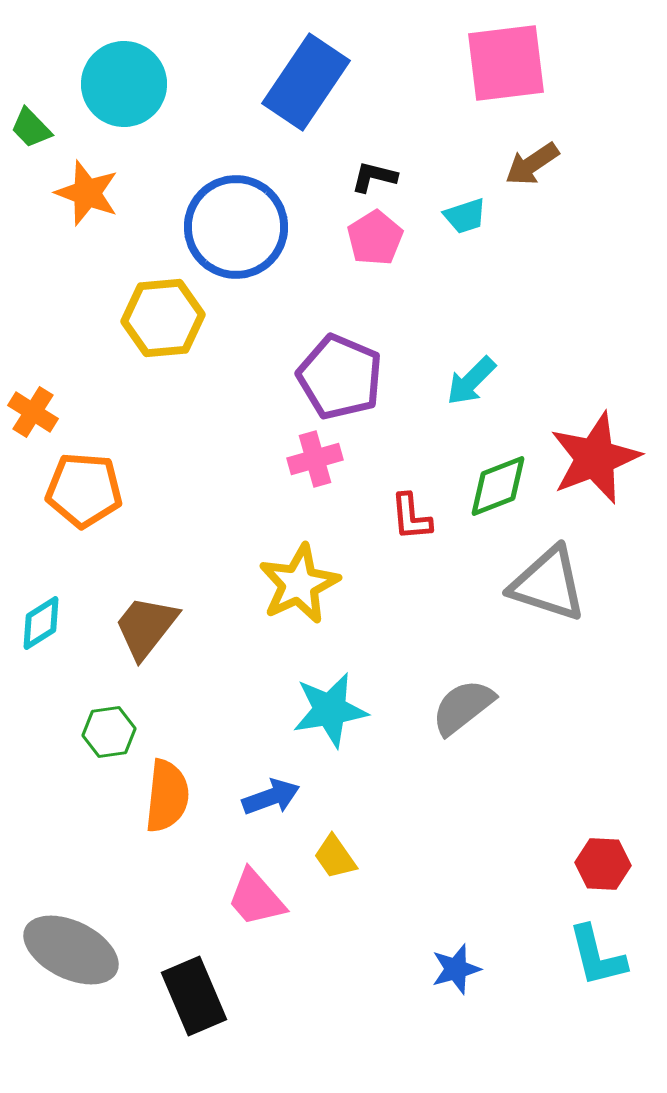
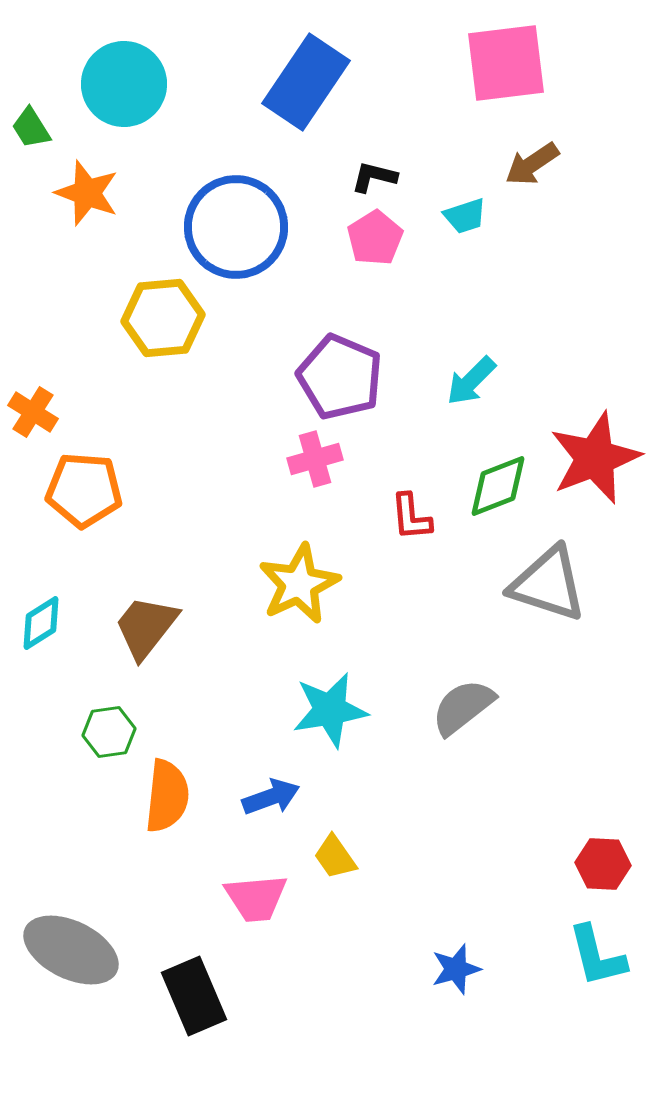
green trapezoid: rotated 12 degrees clockwise
pink trapezoid: rotated 54 degrees counterclockwise
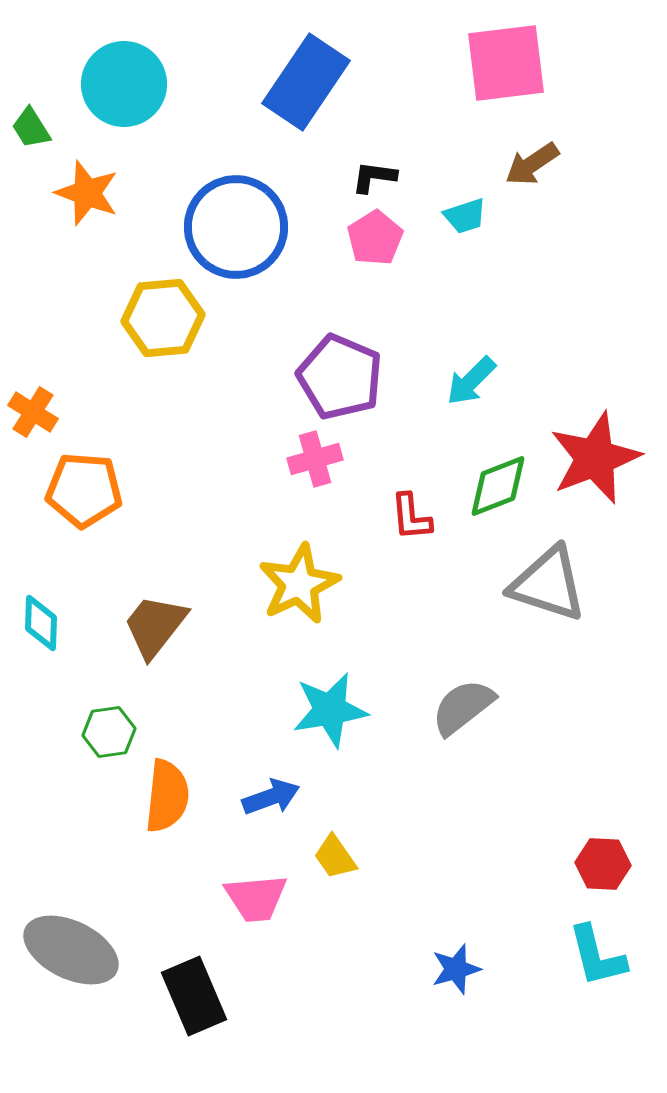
black L-shape: rotated 6 degrees counterclockwise
cyan diamond: rotated 56 degrees counterclockwise
brown trapezoid: moved 9 px right, 1 px up
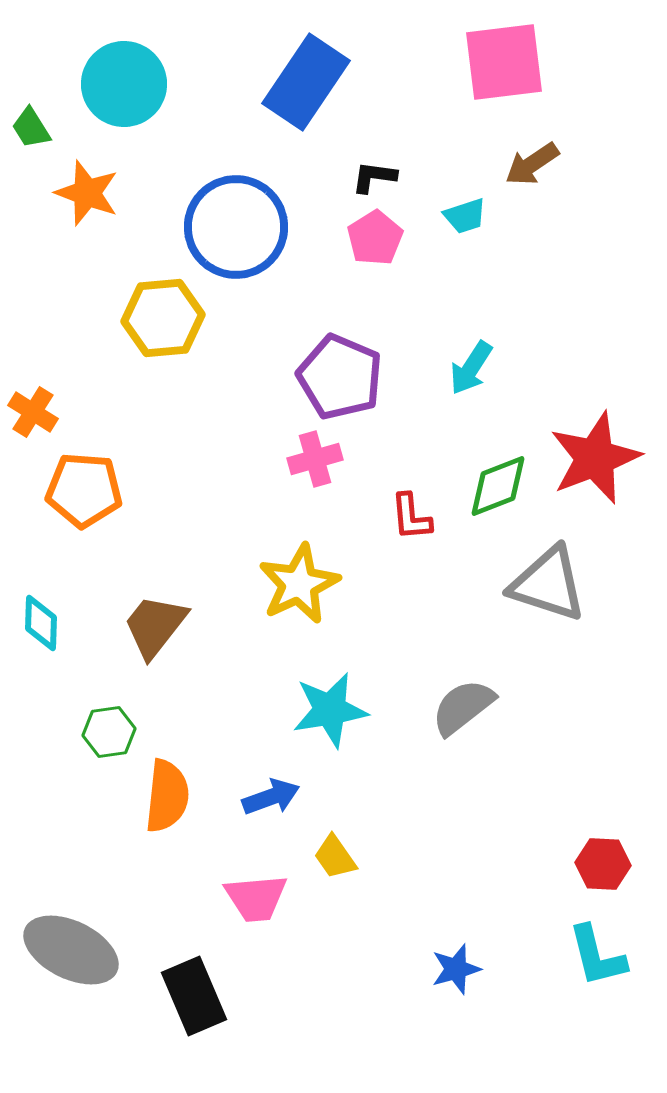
pink square: moved 2 px left, 1 px up
cyan arrow: moved 13 px up; rotated 12 degrees counterclockwise
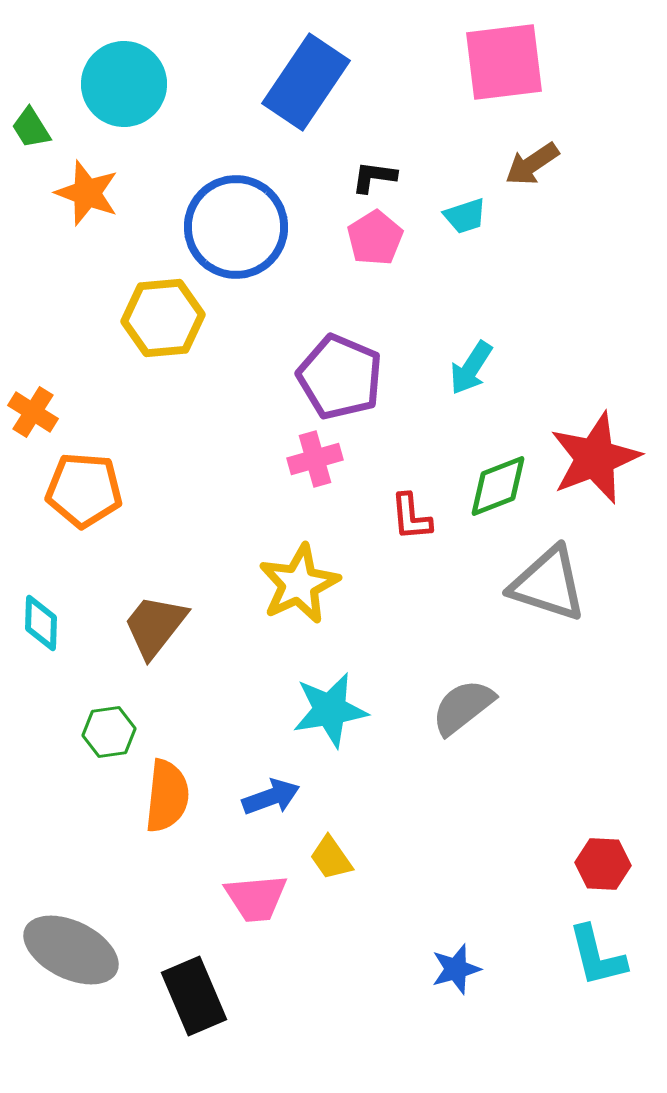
yellow trapezoid: moved 4 px left, 1 px down
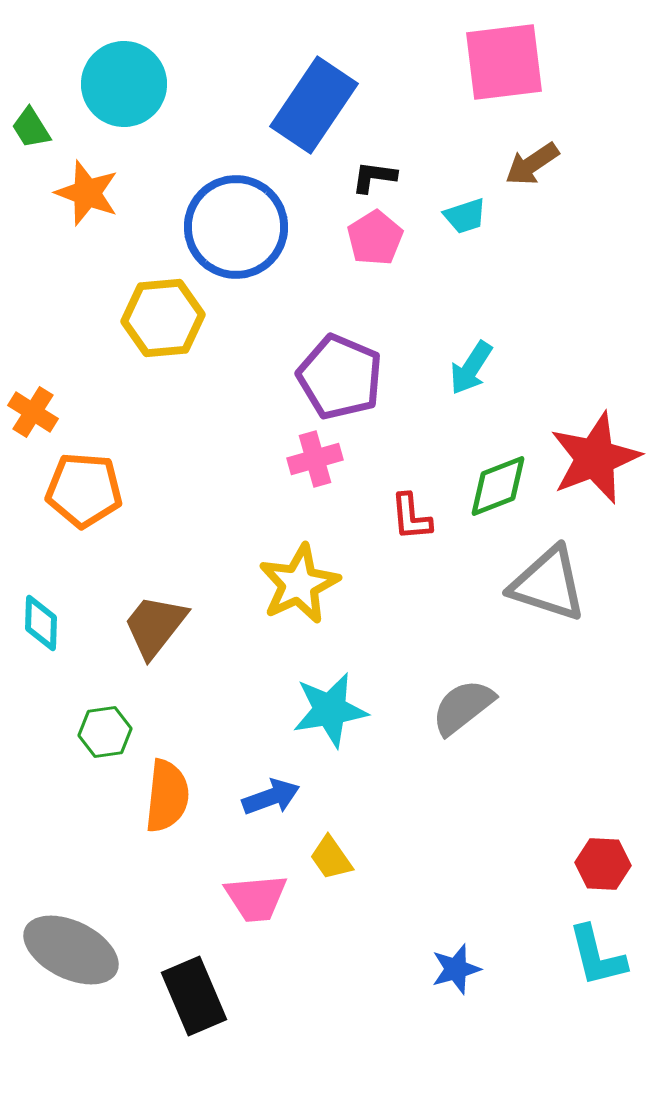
blue rectangle: moved 8 px right, 23 px down
green hexagon: moved 4 px left
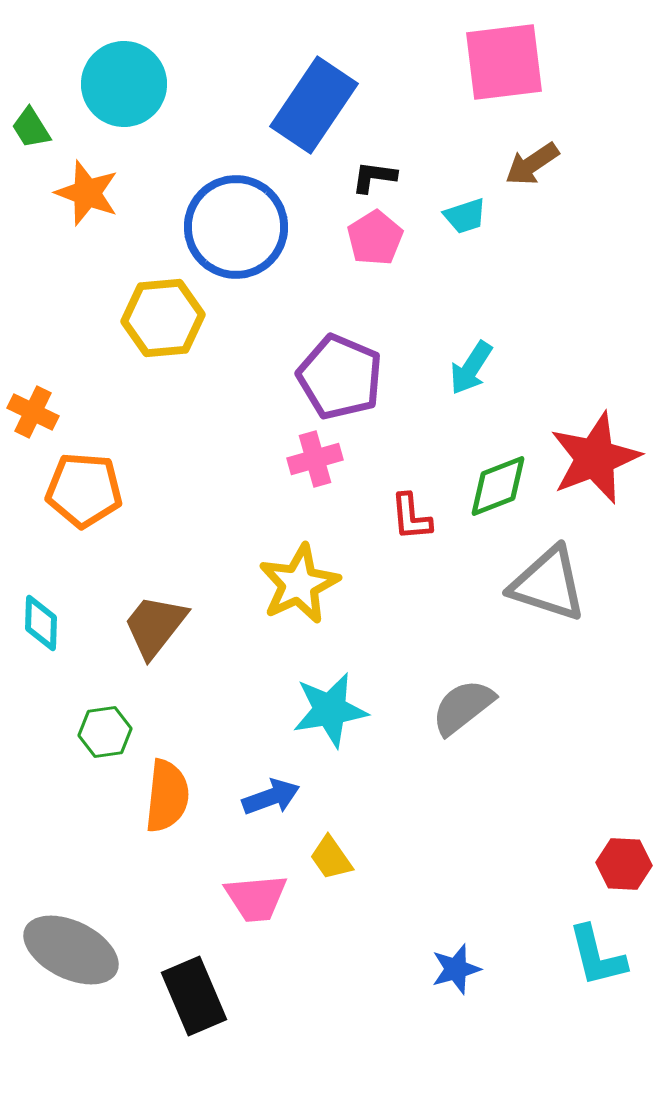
orange cross: rotated 6 degrees counterclockwise
red hexagon: moved 21 px right
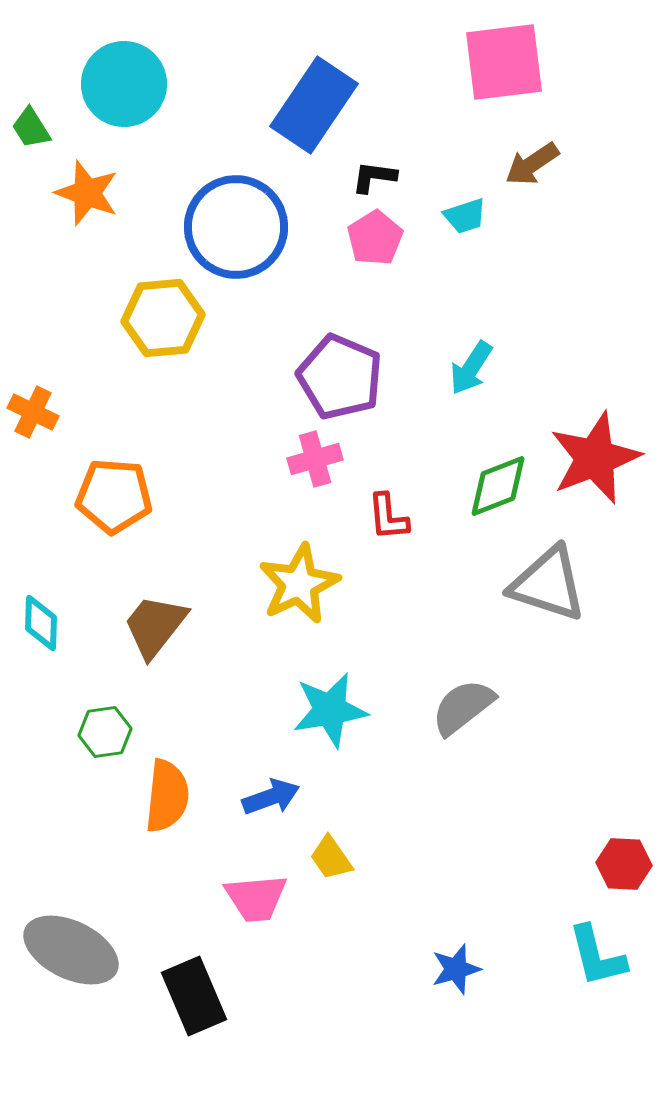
orange pentagon: moved 30 px right, 6 px down
red L-shape: moved 23 px left
